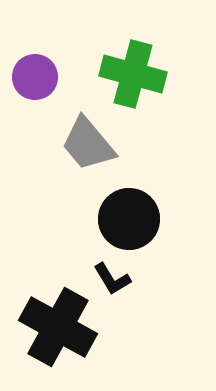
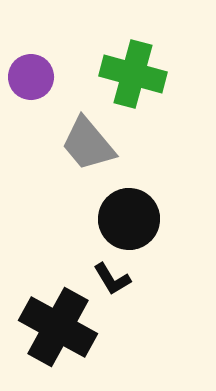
purple circle: moved 4 px left
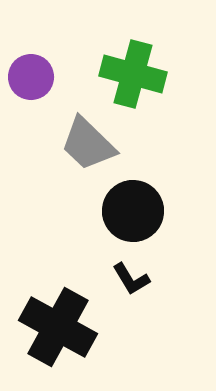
gray trapezoid: rotated 6 degrees counterclockwise
black circle: moved 4 px right, 8 px up
black L-shape: moved 19 px right
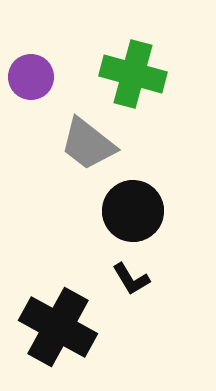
gray trapezoid: rotated 6 degrees counterclockwise
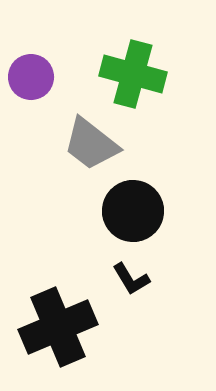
gray trapezoid: moved 3 px right
black cross: rotated 38 degrees clockwise
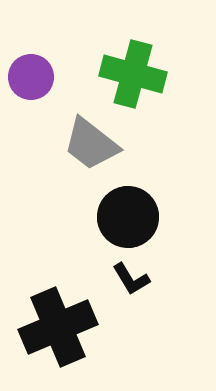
black circle: moved 5 px left, 6 px down
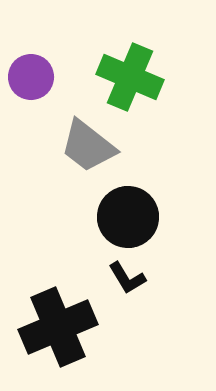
green cross: moved 3 px left, 3 px down; rotated 8 degrees clockwise
gray trapezoid: moved 3 px left, 2 px down
black L-shape: moved 4 px left, 1 px up
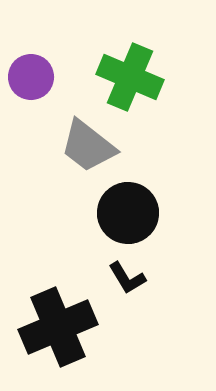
black circle: moved 4 px up
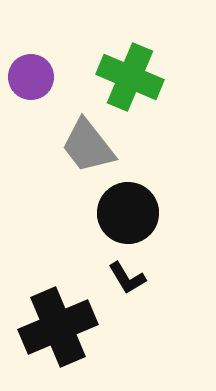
gray trapezoid: rotated 14 degrees clockwise
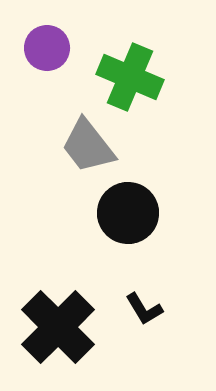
purple circle: moved 16 px right, 29 px up
black L-shape: moved 17 px right, 31 px down
black cross: rotated 22 degrees counterclockwise
